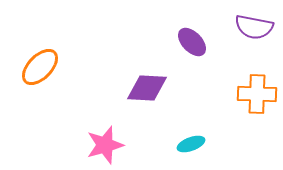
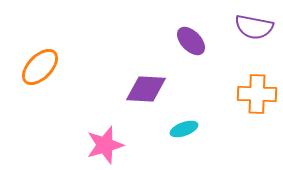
purple ellipse: moved 1 px left, 1 px up
purple diamond: moved 1 px left, 1 px down
cyan ellipse: moved 7 px left, 15 px up
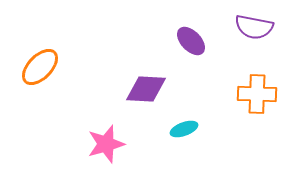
pink star: moved 1 px right, 1 px up
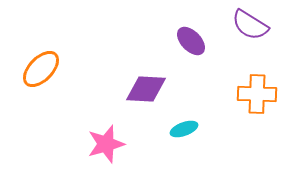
purple semicircle: moved 4 px left, 2 px up; rotated 21 degrees clockwise
orange ellipse: moved 1 px right, 2 px down
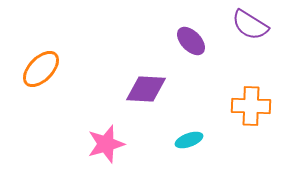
orange cross: moved 6 px left, 12 px down
cyan ellipse: moved 5 px right, 11 px down
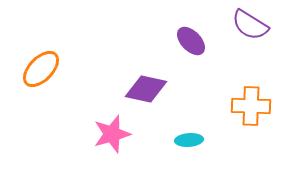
purple diamond: rotated 9 degrees clockwise
cyan ellipse: rotated 16 degrees clockwise
pink star: moved 6 px right, 10 px up
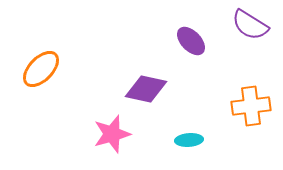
orange cross: rotated 9 degrees counterclockwise
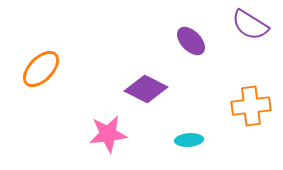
purple diamond: rotated 15 degrees clockwise
pink star: moved 4 px left; rotated 9 degrees clockwise
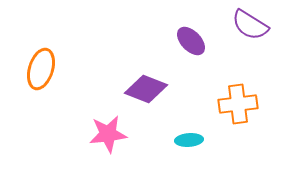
orange ellipse: rotated 27 degrees counterclockwise
purple diamond: rotated 6 degrees counterclockwise
orange cross: moved 13 px left, 2 px up
